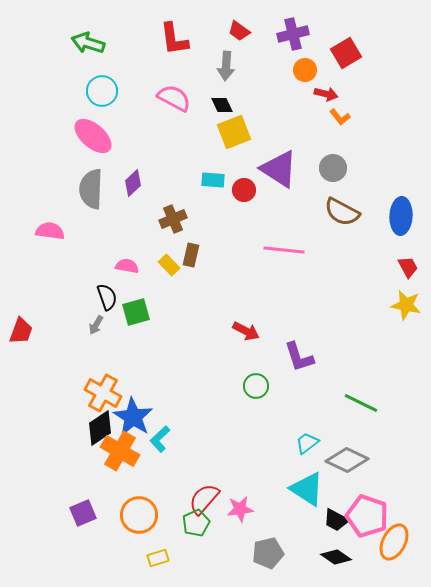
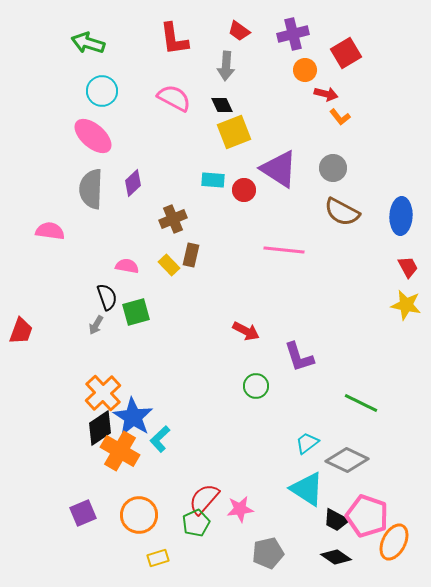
orange cross at (103, 393): rotated 18 degrees clockwise
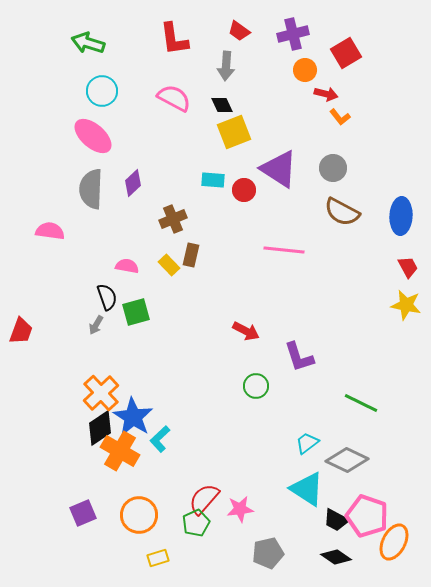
orange cross at (103, 393): moved 2 px left
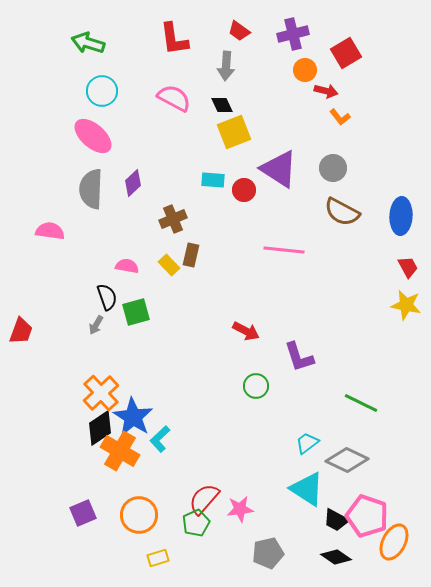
red arrow at (326, 94): moved 3 px up
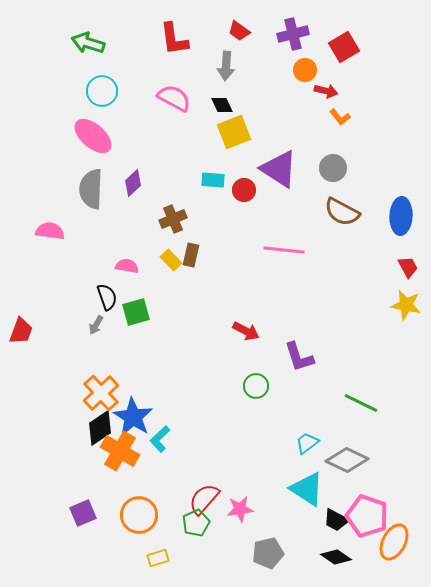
red square at (346, 53): moved 2 px left, 6 px up
yellow rectangle at (169, 265): moved 2 px right, 5 px up
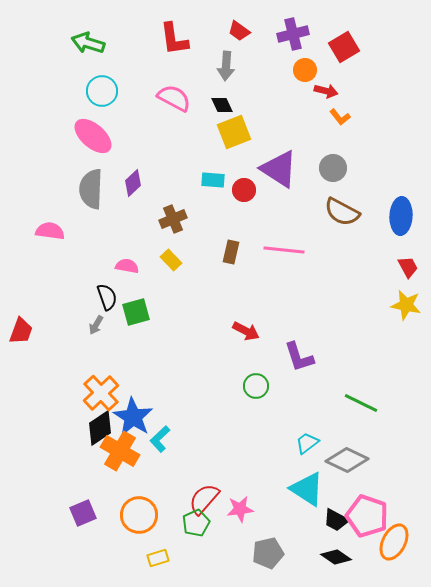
brown rectangle at (191, 255): moved 40 px right, 3 px up
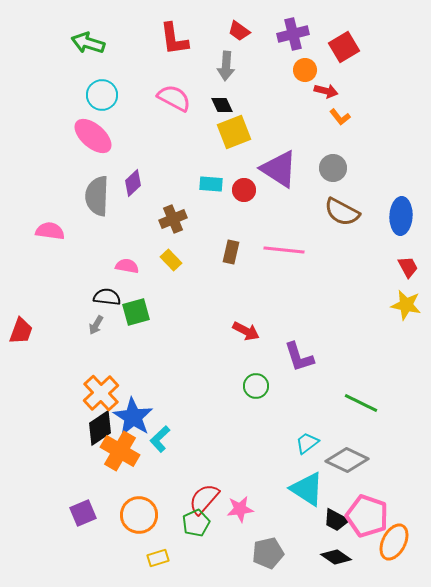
cyan circle at (102, 91): moved 4 px down
cyan rectangle at (213, 180): moved 2 px left, 4 px down
gray semicircle at (91, 189): moved 6 px right, 7 px down
black semicircle at (107, 297): rotated 64 degrees counterclockwise
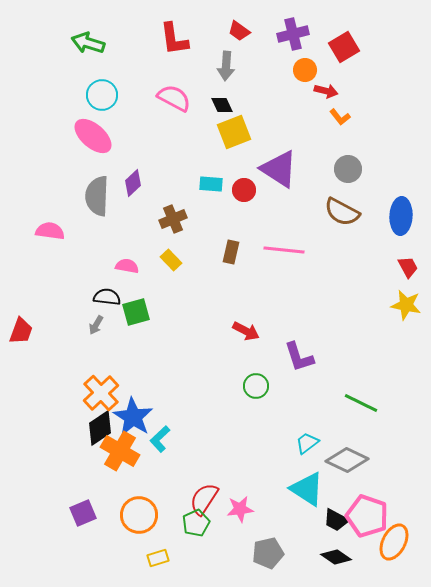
gray circle at (333, 168): moved 15 px right, 1 px down
red semicircle at (204, 499): rotated 8 degrees counterclockwise
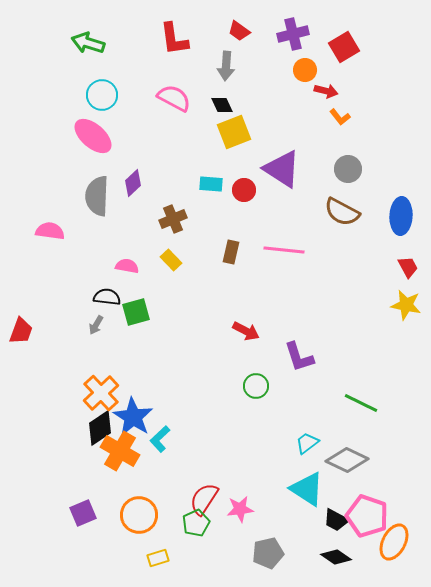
purple triangle at (279, 169): moved 3 px right
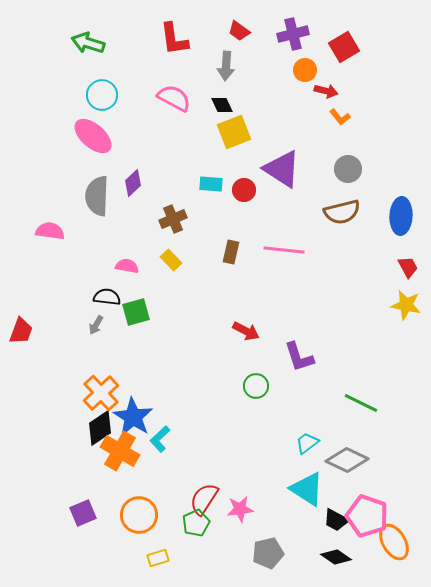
brown semicircle at (342, 212): rotated 42 degrees counterclockwise
orange ellipse at (394, 542): rotated 57 degrees counterclockwise
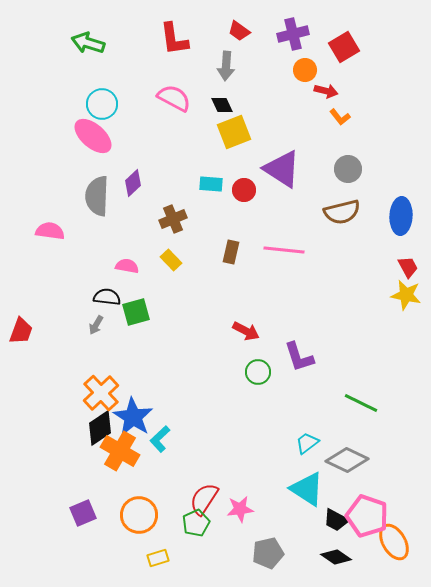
cyan circle at (102, 95): moved 9 px down
yellow star at (406, 305): moved 10 px up
green circle at (256, 386): moved 2 px right, 14 px up
